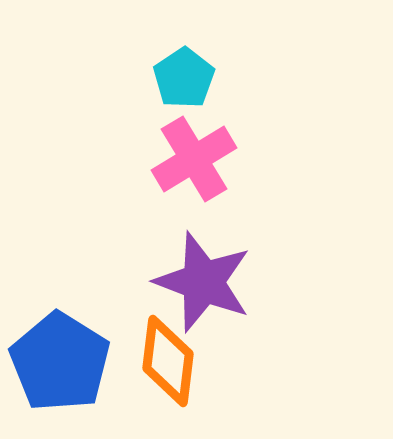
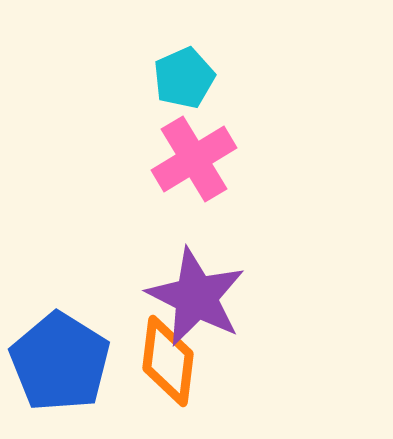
cyan pentagon: rotated 10 degrees clockwise
purple star: moved 7 px left, 15 px down; rotated 6 degrees clockwise
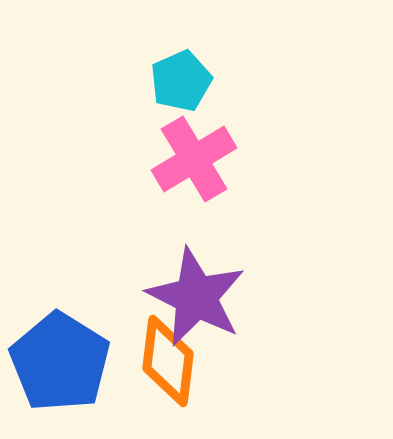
cyan pentagon: moved 3 px left, 3 px down
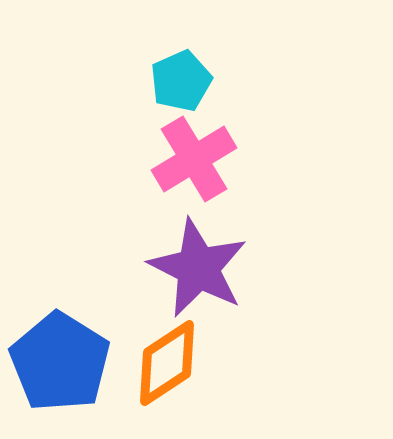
purple star: moved 2 px right, 29 px up
orange diamond: moved 1 px left, 2 px down; rotated 50 degrees clockwise
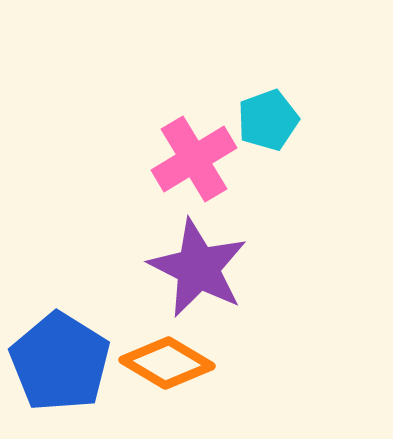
cyan pentagon: moved 87 px right, 39 px down; rotated 4 degrees clockwise
orange diamond: rotated 64 degrees clockwise
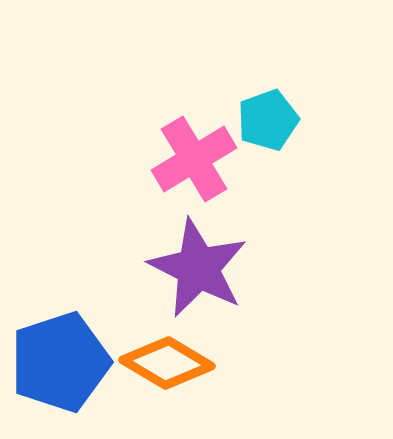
blue pentagon: rotated 22 degrees clockwise
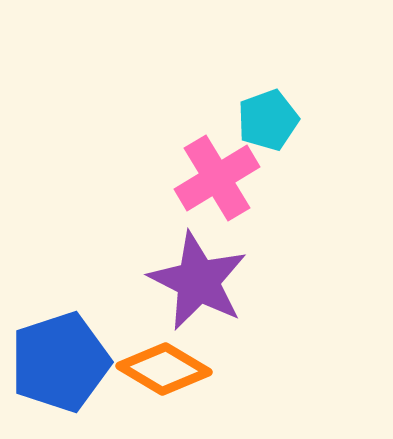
pink cross: moved 23 px right, 19 px down
purple star: moved 13 px down
orange diamond: moved 3 px left, 6 px down
